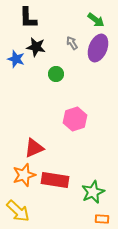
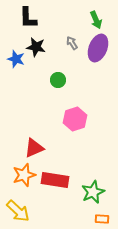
green arrow: rotated 30 degrees clockwise
green circle: moved 2 px right, 6 px down
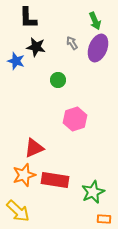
green arrow: moved 1 px left, 1 px down
blue star: moved 2 px down
orange rectangle: moved 2 px right
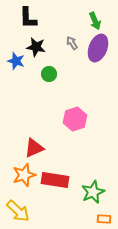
green circle: moved 9 px left, 6 px up
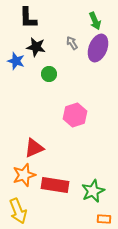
pink hexagon: moved 4 px up
red rectangle: moved 5 px down
green star: moved 1 px up
yellow arrow: rotated 25 degrees clockwise
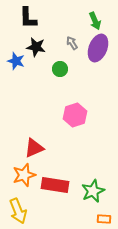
green circle: moved 11 px right, 5 px up
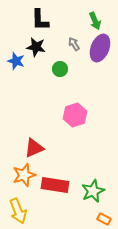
black L-shape: moved 12 px right, 2 px down
gray arrow: moved 2 px right, 1 px down
purple ellipse: moved 2 px right
orange rectangle: rotated 24 degrees clockwise
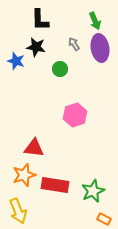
purple ellipse: rotated 32 degrees counterclockwise
red triangle: rotated 30 degrees clockwise
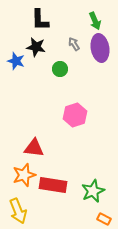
red rectangle: moved 2 px left
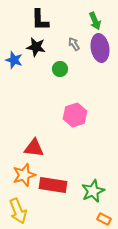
blue star: moved 2 px left, 1 px up
